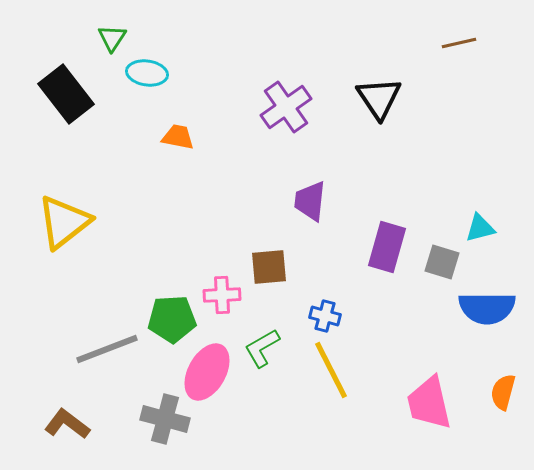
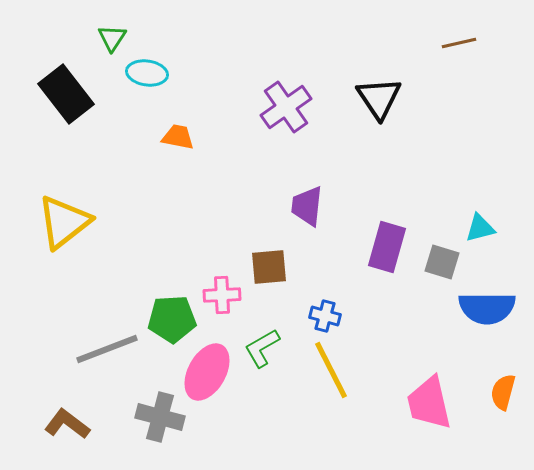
purple trapezoid: moved 3 px left, 5 px down
gray cross: moved 5 px left, 2 px up
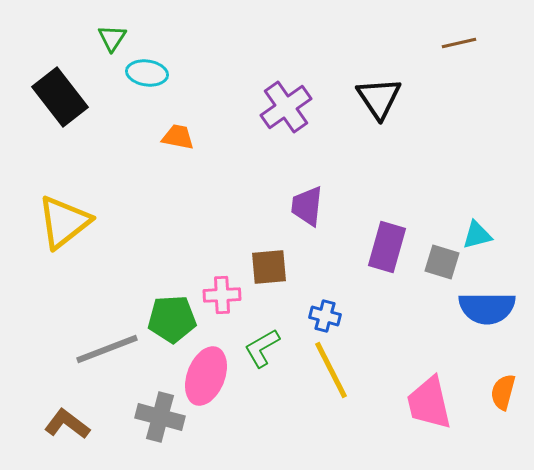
black rectangle: moved 6 px left, 3 px down
cyan triangle: moved 3 px left, 7 px down
pink ellipse: moved 1 px left, 4 px down; rotated 8 degrees counterclockwise
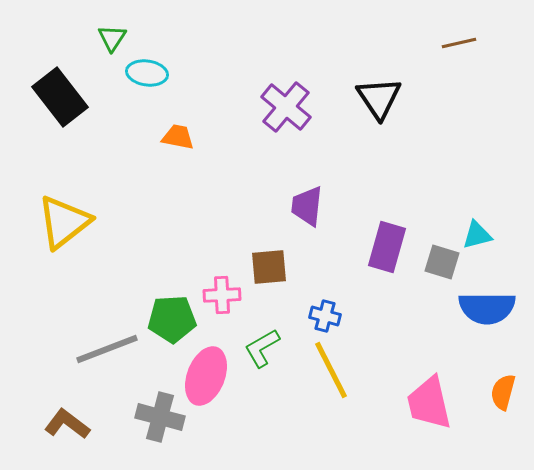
purple cross: rotated 15 degrees counterclockwise
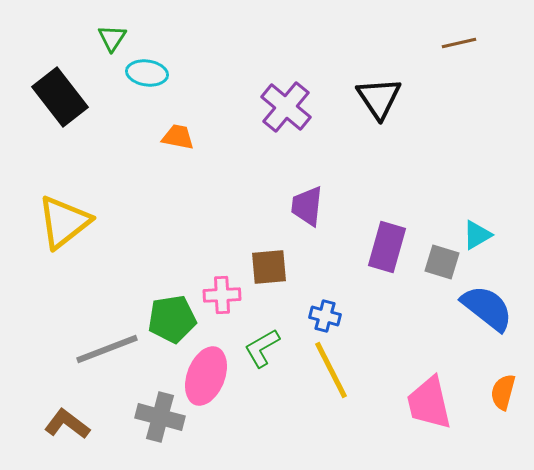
cyan triangle: rotated 16 degrees counterclockwise
blue semicircle: rotated 142 degrees counterclockwise
green pentagon: rotated 6 degrees counterclockwise
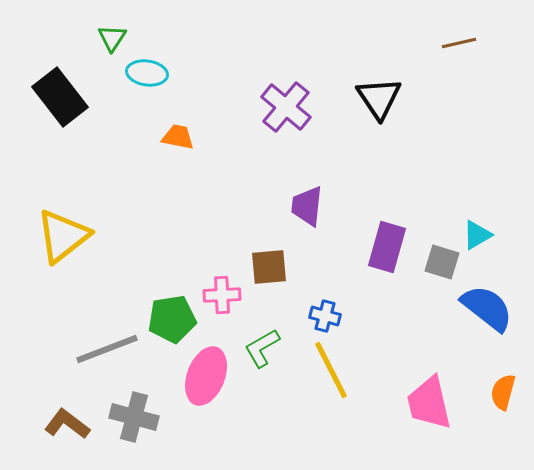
yellow triangle: moved 1 px left, 14 px down
gray cross: moved 26 px left
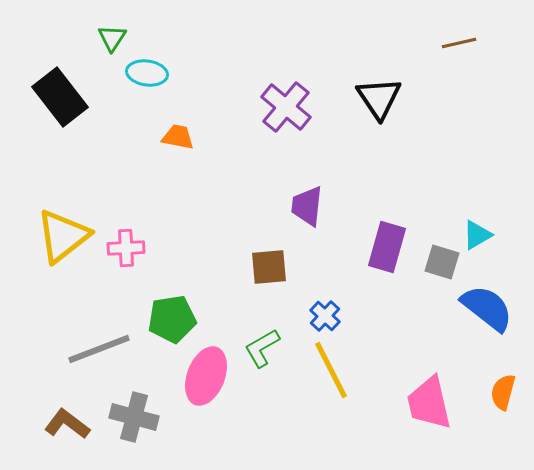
pink cross: moved 96 px left, 47 px up
blue cross: rotated 28 degrees clockwise
gray line: moved 8 px left
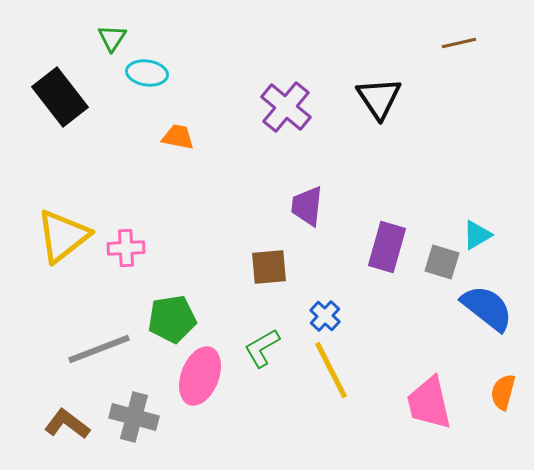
pink ellipse: moved 6 px left
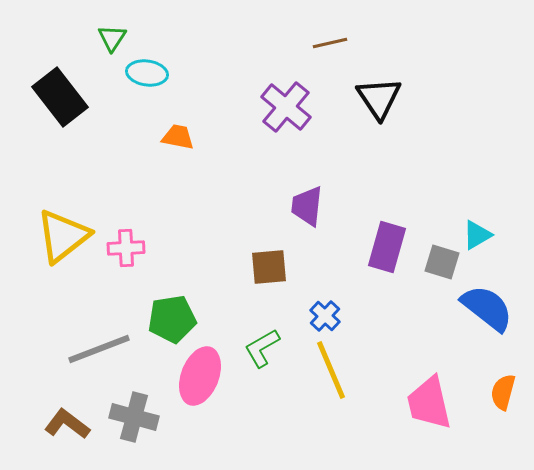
brown line: moved 129 px left
yellow line: rotated 4 degrees clockwise
